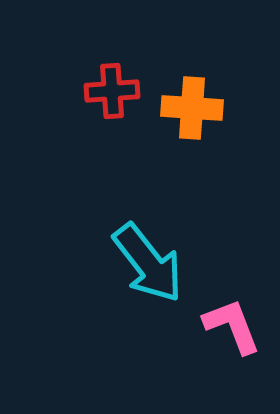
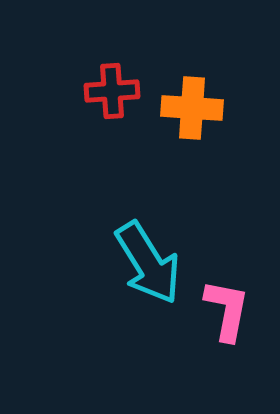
cyan arrow: rotated 6 degrees clockwise
pink L-shape: moved 5 px left, 16 px up; rotated 32 degrees clockwise
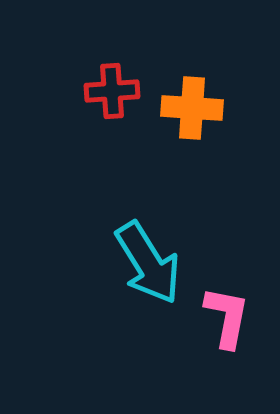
pink L-shape: moved 7 px down
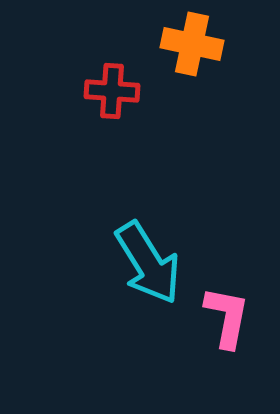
red cross: rotated 8 degrees clockwise
orange cross: moved 64 px up; rotated 8 degrees clockwise
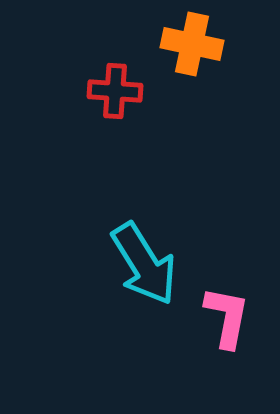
red cross: moved 3 px right
cyan arrow: moved 4 px left, 1 px down
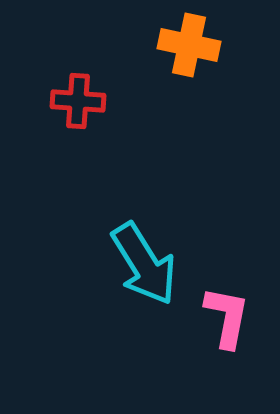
orange cross: moved 3 px left, 1 px down
red cross: moved 37 px left, 10 px down
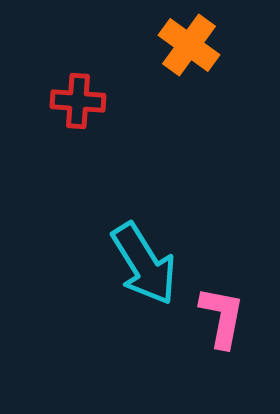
orange cross: rotated 24 degrees clockwise
pink L-shape: moved 5 px left
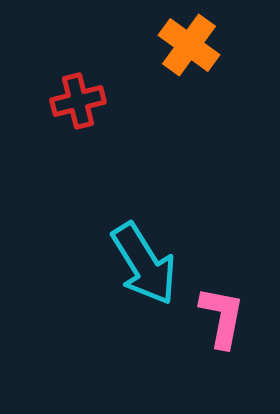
red cross: rotated 18 degrees counterclockwise
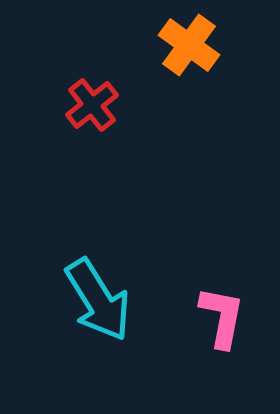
red cross: moved 14 px right, 4 px down; rotated 24 degrees counterclockwise
cyan arrow: moved 46 px left, 36 px down
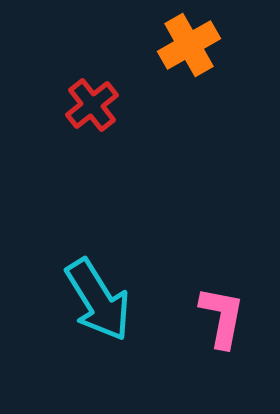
orange cross: rotated 24 degrees clockwise
